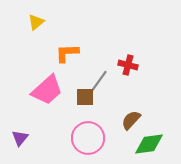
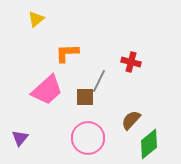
yellow triangle: moved 3 px up
red cross: moved 3 px right, 3 px up
gray line: rotated 10 degrees counterclockwise
green diamond: rotated 32 degrees counterclockwise
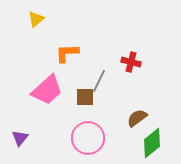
brown semicircle: moved 6 px right, 2 px up; rotated 10 degrees clockwise
green diamond: moved 3 px right, 1 px up
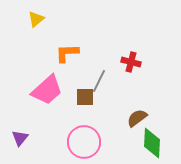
pink circle: moved 4 px left, 4 px down
green diamond: rotated 48 degrees counterclockwise
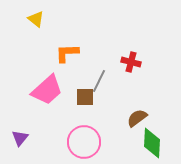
yellow triangle: rotated 42 degrees counterclockwise
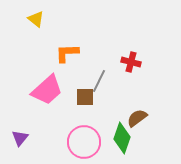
green diamond: moved 30 px left, 5 px up; rotated 16 degrees clockwise
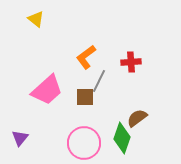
orange L-shape: moved 19 px right, 4 px down; rotated 35 degrees counterclockwise
red cross: rotated 18 degrees counterclockwise
pink circle: moved 1 px down
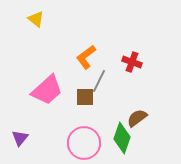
red cross: moved 1 px right; rotated 24 degrees clockwise
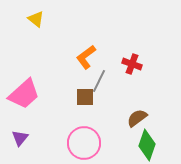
red cross: moved 2 px down
pink trapezoid: moved 23 px left, 4 px down
green diamond: moved 25 px right, 7 px down
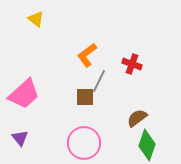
orange L-shape: moved 1 px right, 2 px up
purple triangle: rotated 18 degrees counterclockwise
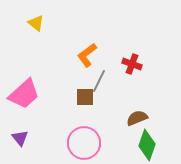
yellow triangle: moved 4 px down
brown semicircle: rotated 15 degrees clockwise
